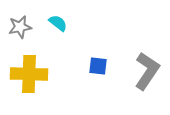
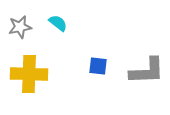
gray L-shape: rotated 54 degrees clockwise
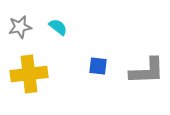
cyan semicircle: moved 4 px down
yellow cross: rotated 9 degrees counterclockwise
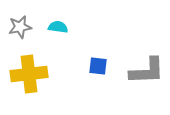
cyan semicircle: rotated 30 degrees counterclockwise
